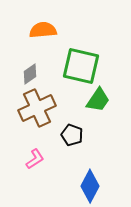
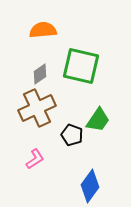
gray diamond: moved 10 px right
green trapezoid: moved 20 px down
blue diamond: rotated 8 degrees clockwise
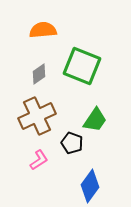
green square: moved 1 px right; rotated 9 degrees clockwise
gray diamond: moved 1 px left
brown cross: moved 8 px down
green trapezoid: moved 3 px left
black pentagon: moved 8 px down
pink L-shape: moved 4 px right, 1 px down
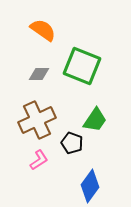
orange semicircle: rotated 40 degrees clockwise
gray diamond: rotated 35 degrees clockwise
brown cross: moved 4 px down
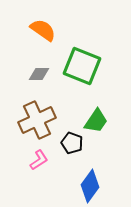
green trapezoid: moved 1 px right, 1 px down
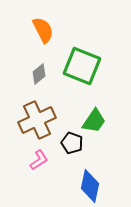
orange semicircle: rotated 28 degrees clockwise
gray diamond: rotated 40 degrees counterclockwise
green trapezoid: moved 2 px left
blue diamond: rotated 24 degrees counterclockwise
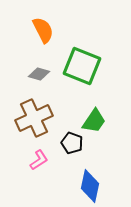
gray diamond: rotated 55 degrees clockwise
brown cross: moved 3 px left, 2 px up
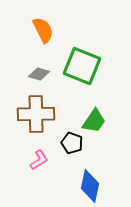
brown cross: moved 2 px right, 4 px up; rotated 24 degrees clockwise
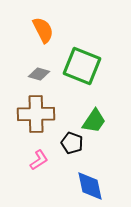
blue diamond: rotated 24 degrees counterclockwise
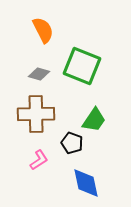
green trapezoid: moved 1 px up
blue diamond: moved 4 px left, 3 px up
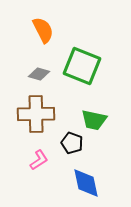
green trapezoid: rotated 68 degrees clockwise
